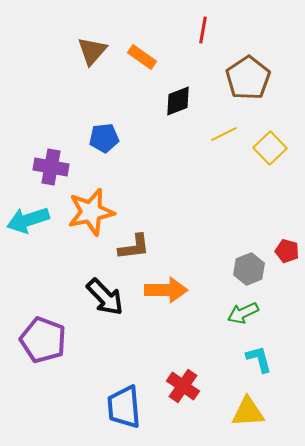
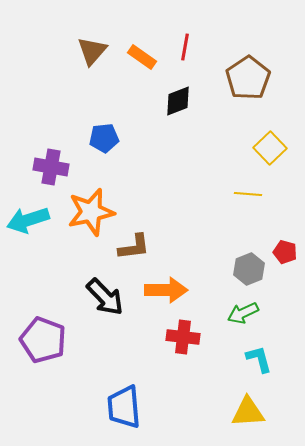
red line: moved 18 px left, 17 px down
yellow line: moved 24 px right, 60 px down; rotated 32 degrees clockwise
red pentagon: moved 2 px left, 1 px down
red cross: moved 49 px up; rotated 28 degrees counterclockwise
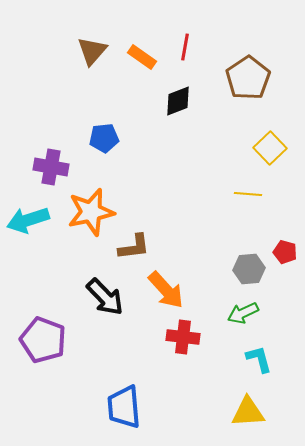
gray hexagon: rotated 16 degrees clockwise
orange arrow: rotated 48 degrees clockwise
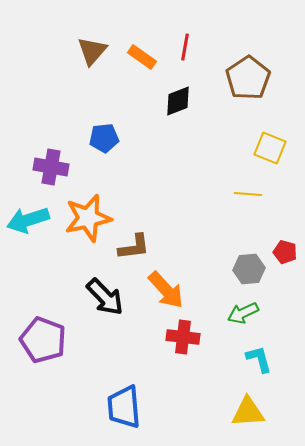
yellow square: rotated 24 degrees counterclockwise
orange star: moved 3 px left, 6 px down
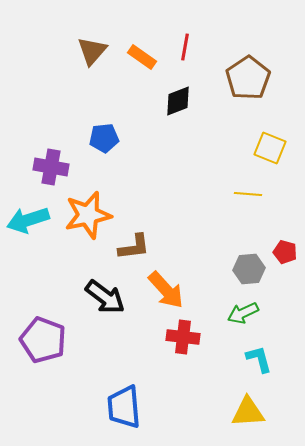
orange star: moved 3 px up
black arrow: rotated 9 degrees counterclockwise
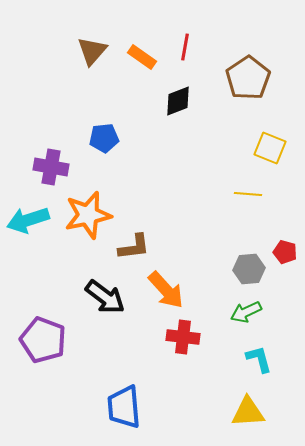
green arrow: moved 3 px right, 1 px up
